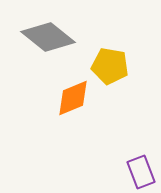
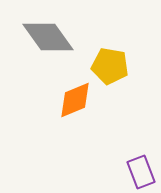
gray diamond: rotated 16 degrees clockwise
orange diamond: moved 2 px right, 2 px down
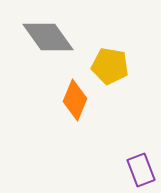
orange diamond: rotated 45 degrees counterclockwise
purple rectangle: moved 2 px up
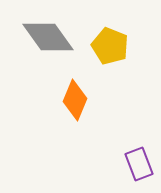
yellow pentagon: moved 20 px up; rotated 12 degrees clockwise
purple rectangle: moved 2 px left, 6 px up
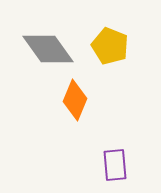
gray diamond: moved 12 px down
purple rectangle: moved 24 px left, 1 px down; rotated 16 degrees clockwise
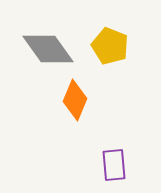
purple rectangle: moved 1 px left
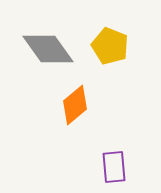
orange diamond: moved 5 px down; rotated 27 degrees clockwise
purple rectangle: moved 2 px down
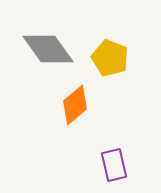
yellow pentagon: moved 12 px down
purple rectangle: moved 2 px up; rotated 8 degrees counterclockwise
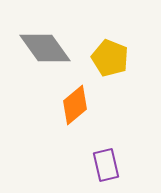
gray diamond: moved 3 px left, 1 px up
purple rectangle: moved 8 px left
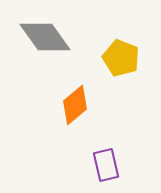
gray diamond: moved 11 px up
yellow pentagon: moved 11 px right
